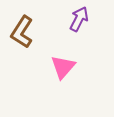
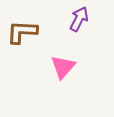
brown L-shape: rotated 60 degrees clockwise
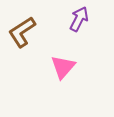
brown L-shape: rotated 36 degrees counterclockwise
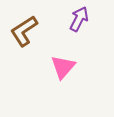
brown L-shape: moved 2 px right, 1 px up
